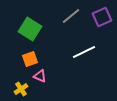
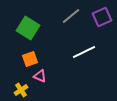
green square: moved 2 px left, 1 px up
yellow cross: moved 1 px down
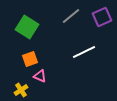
green square: moved 1 px left, 1 px up
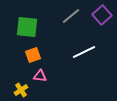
purple square: moved 2 px up; rotated 18 degrees counterclockwise
green square: rotated 25 degrees counterclockwise
orange square: moved 3 px right, 4 px up
pink triangle: rotated 16 degrees counterclockwise
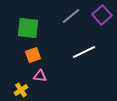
green square: moved 1 px right, 1 px down
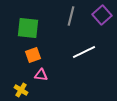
gray line: rotated 36 degrees counterclockwise
pink triangle: moved 1 px right, 1 px up
yellow cross: rotated 24 degrees counterclockwise
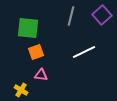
orange square: moved 3 px right, 3 px up
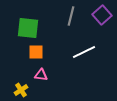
orange square: rotated 21 degrees clockwise
yellow cross: rotated 24 degrees clockwise
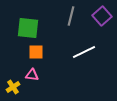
purple square: moved 1 px down
pink triangle: moved 9 px left
yellow cross: moved 8 px left, 3 px up
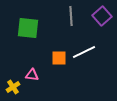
gray line: rotated 18 degrees counterclockwise
orange square: moved 23 px right, 6 px down
